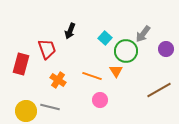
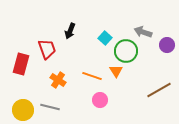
gray arrow: moved 2 px up; rotated 72 degrees clockwise
purple circle: moved 1 px right, 4 px up
yellow circle: moved 3 px left, 1 px up
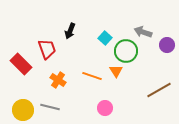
red rectangle: rotated 60 degrees counterclockwise
pink circle: moved 5 px right, 8 px down
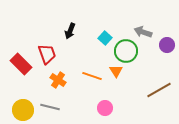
red trapezoid: moved 5 px down
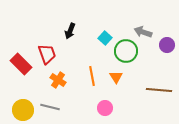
orange triangle: moved 6 px down
orange line: rotated 60 degrees clockwise
brown line: rotated 35 degrees clockwise
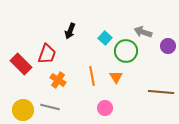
purple circle: moved 1 px right, 1 px down
red trapezoid: rotated 40 degrees clockwise
brown line: moved 2 px right, 2 px down
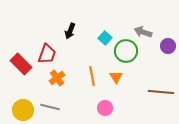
orange cross: moved 1 px left, 2 px up; rotated 21 degrees clockwise
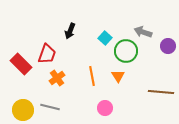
orange triangle: moved 2 px right, 1 px up
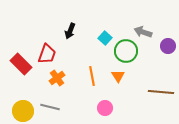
yellow circle: moved 1 px down
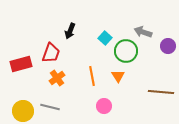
red trapezoid: moved 4 px right, 1 px up
red rectangle: rotated 60 degrees counterclockwise
pink circle: moved 1 px left, 2 px up
